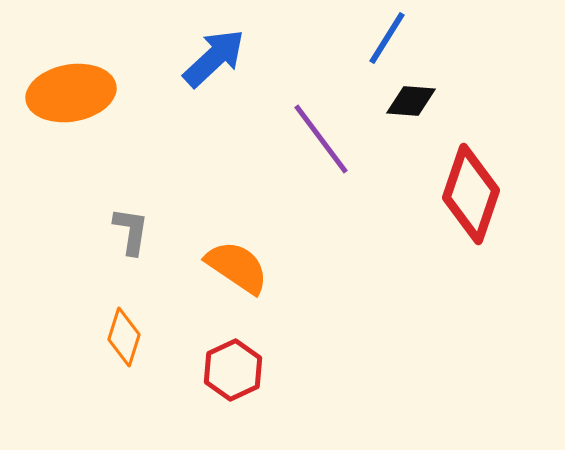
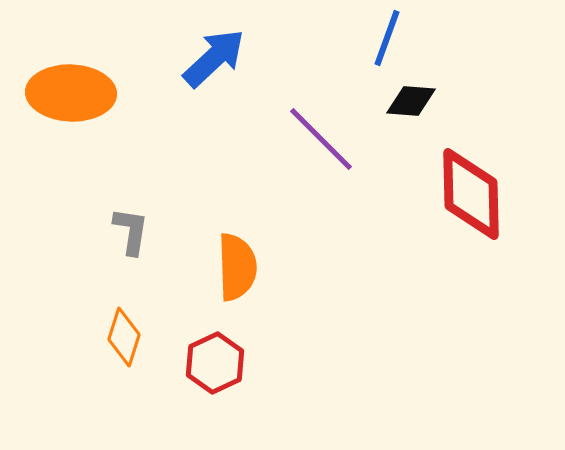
blue line: rotated 12 degrees counterclockwise
orange ellipse: rotated 12 degrees clockwise
purple line: rotated 8 degrees counterclockwise
red diamond: rotated 20 degrees counterclockwise
orange semicircle: rotated 54 degrees clockwise
red hexagon: moved 18 px left, 7 px up
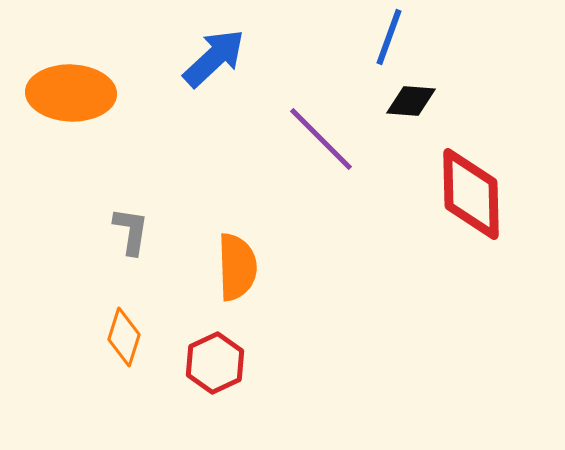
blue line: moved 2 px right, 1 px up
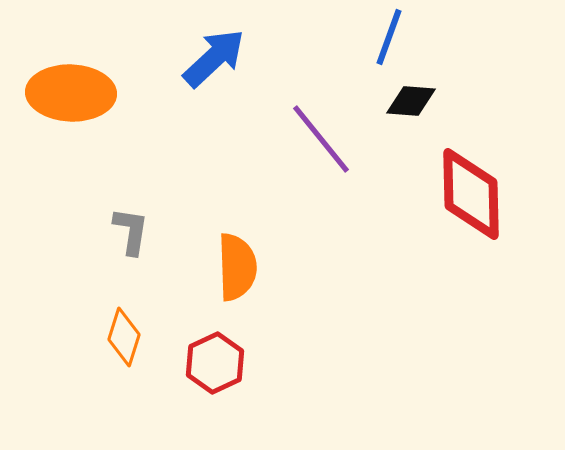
purple line: rotated 6 degrees clockwise
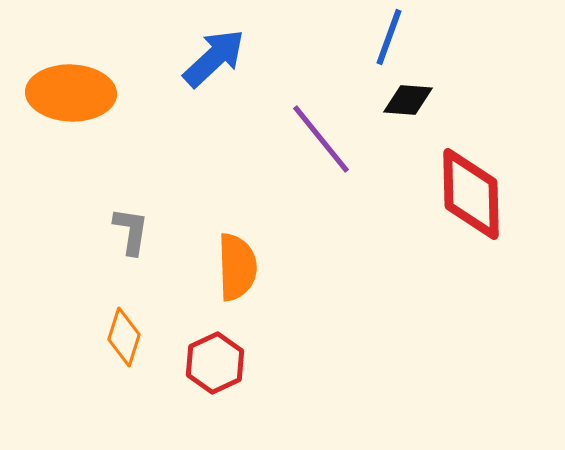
black diamond: moved 3 px left, 1 px up
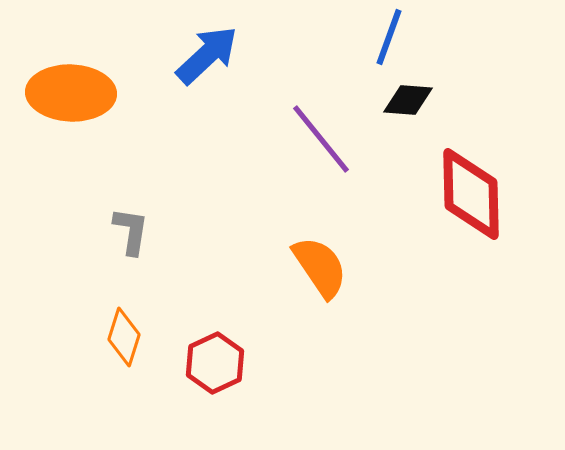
blue arrow: moved 7 px left, 3 px up
orange semicircle: moved 83 px right; rotated 32 degrees counterclockwise
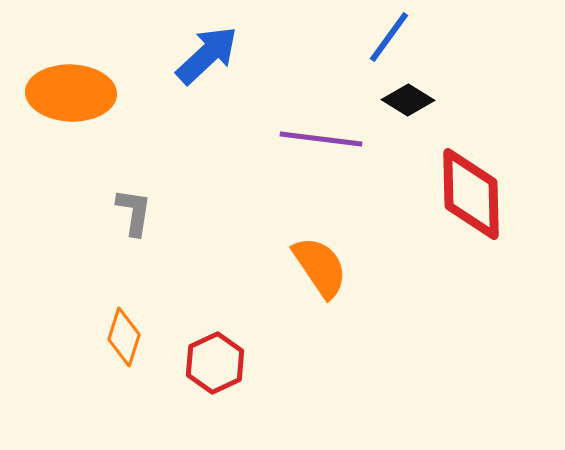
blue line: rotated 16 degrees clockwise
black diamond: rotated 27 degrees clockwise
purple line: rotated 44 degrees counterclockwise
gray L-shape: moved 3 px right, 19 px up
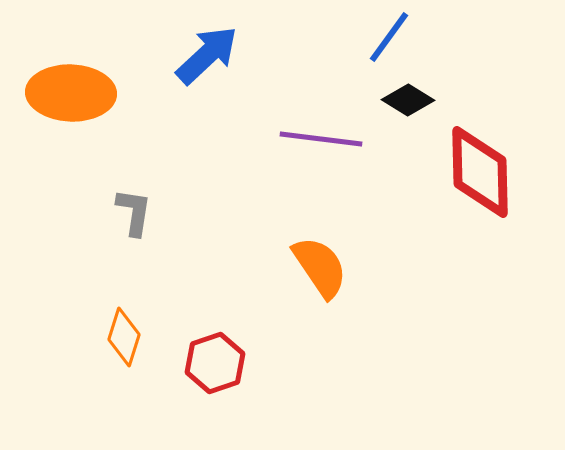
red diamond: moved 9 px right, 22 px up
red hexagon: rotated 6 degrees clockwise
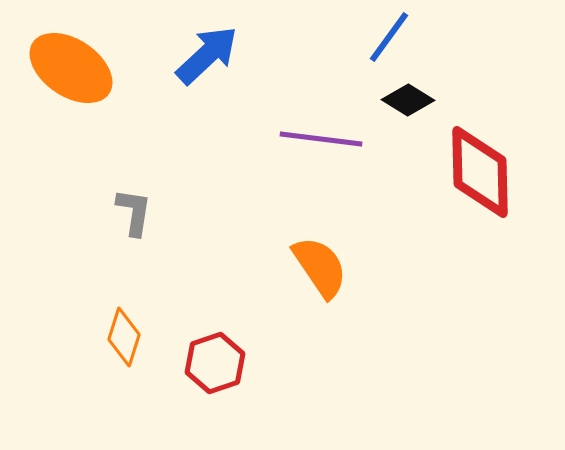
orange ellipse: moved 25 px up; rotated 32 degrees clockwise
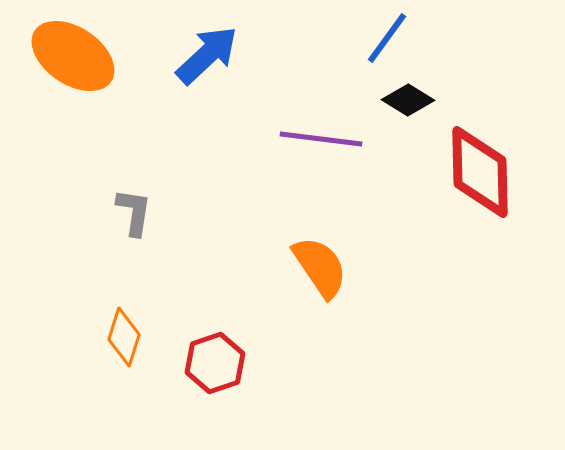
blue line: moved 2 px left, 1 px down
orange ellipse: moved 2 px right, 12 px up
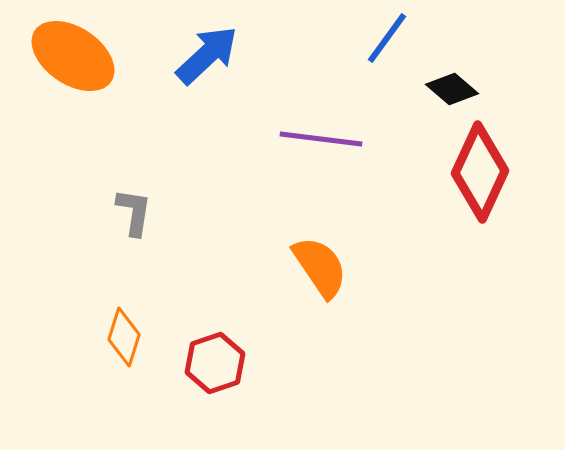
black diamond: moved 44 px right, 11 px up; rotated 9 degrees clockwise
red diamond: rotated 26 degrees clockwise
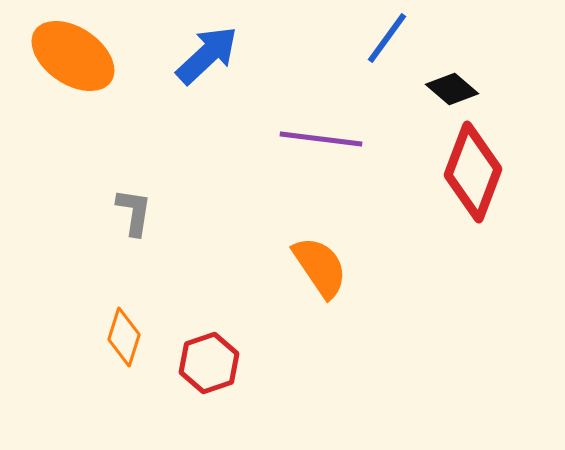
red diamond: moved 7 px left; rotated 4 degrees counterclockwise
red hexagon: moved 6 px left
